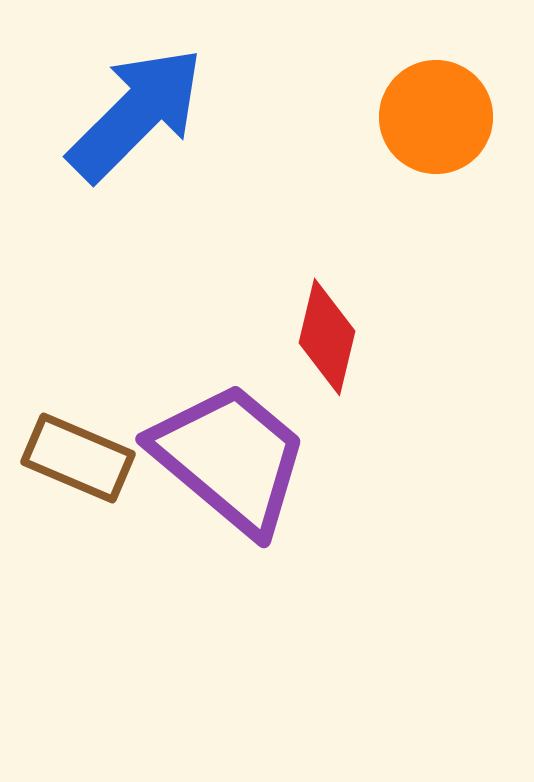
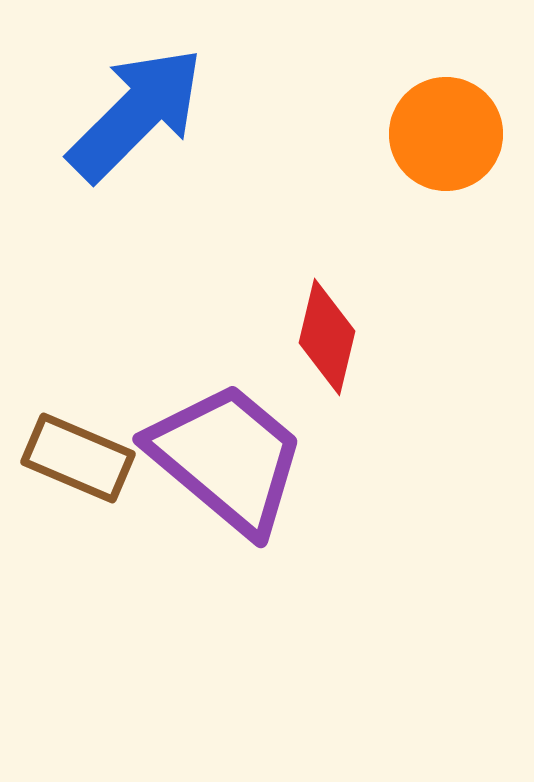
orange circle: moved 10 px right, 17 px down
purple trapezoid: moved 3 px left
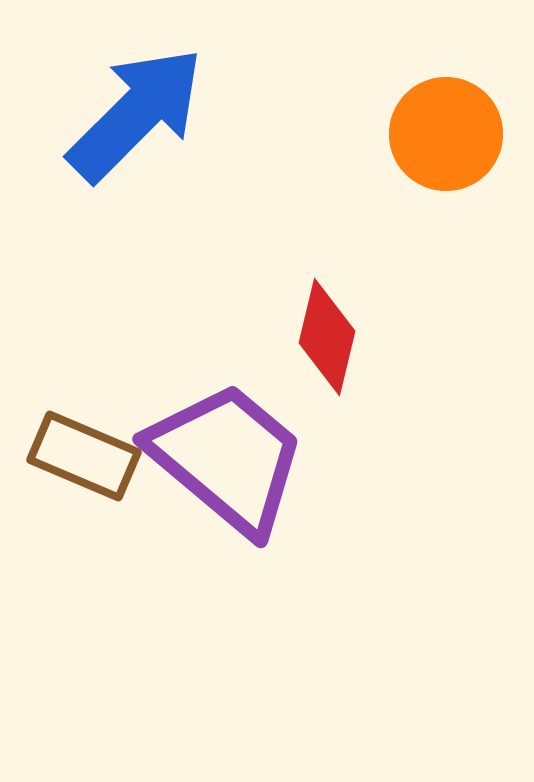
brown rectangle: moved 6 px right, 2 px up
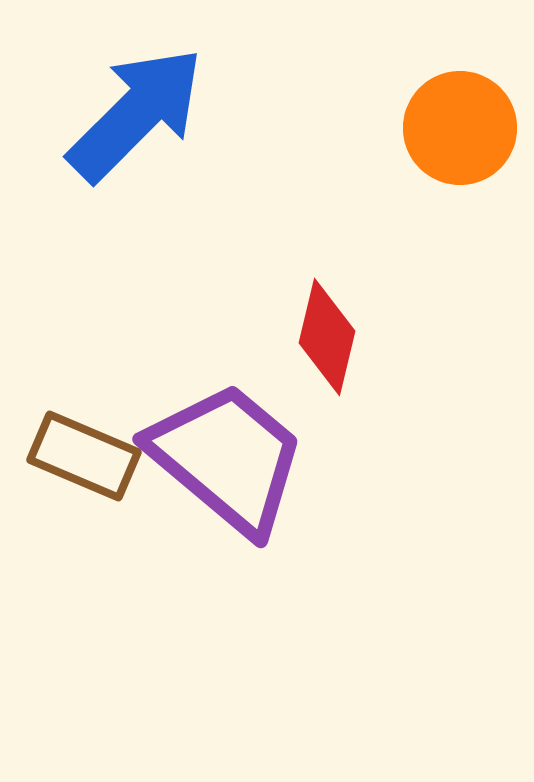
orange circle: moved 14 px right, 6 px up
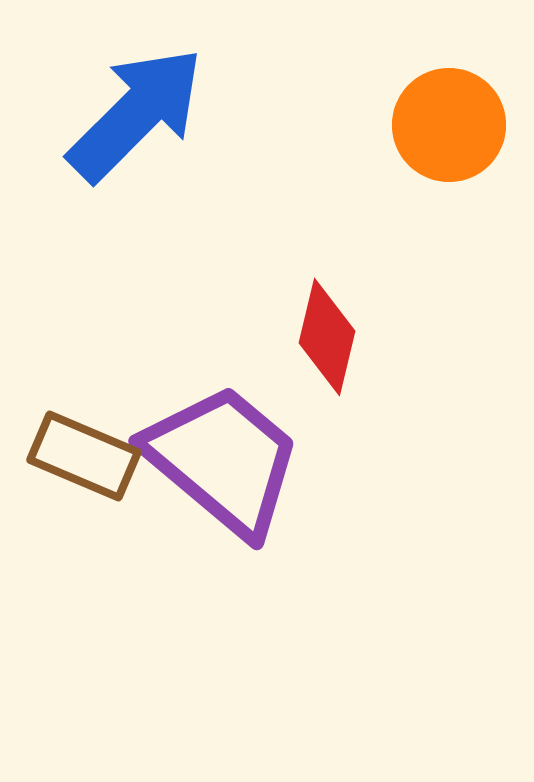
orange circle: moved 11 px left, 3 px up
purple trapezoid: moved 4 px left, 2 px down
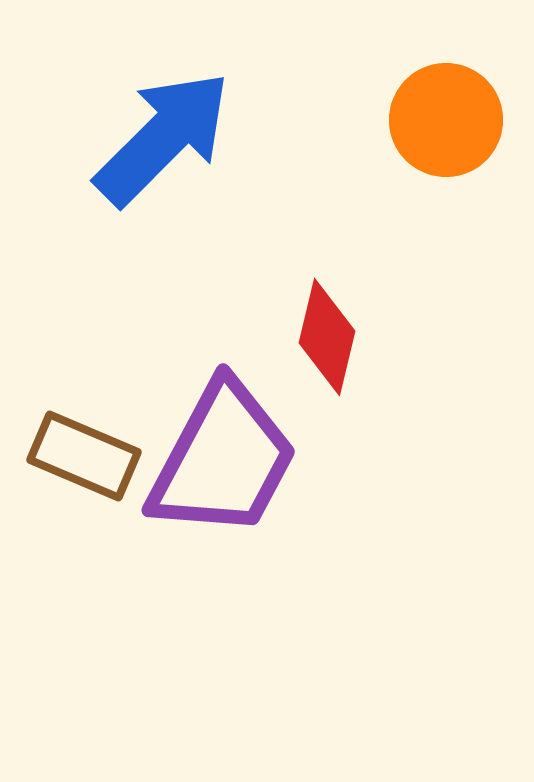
blue arrow: moved 27 px right, 24 px down
orange circle: moved 3 px left, 5 px up
purple trapezoid: rotated 78 degrees clockwise
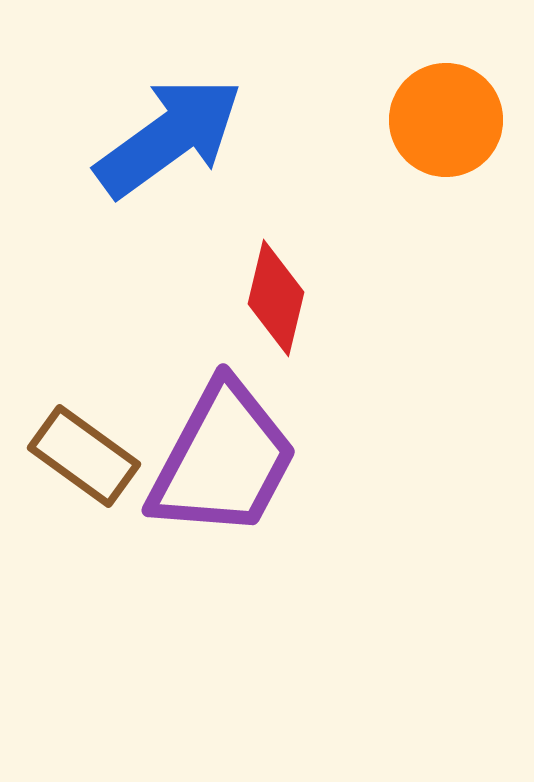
blue arrow: moved 6 px right, 1 px up; rotated 9 degrees clockwise
red diamond: moved 51 px left, 39 px up
brown rectangle: rotated 13 degrees clockwise
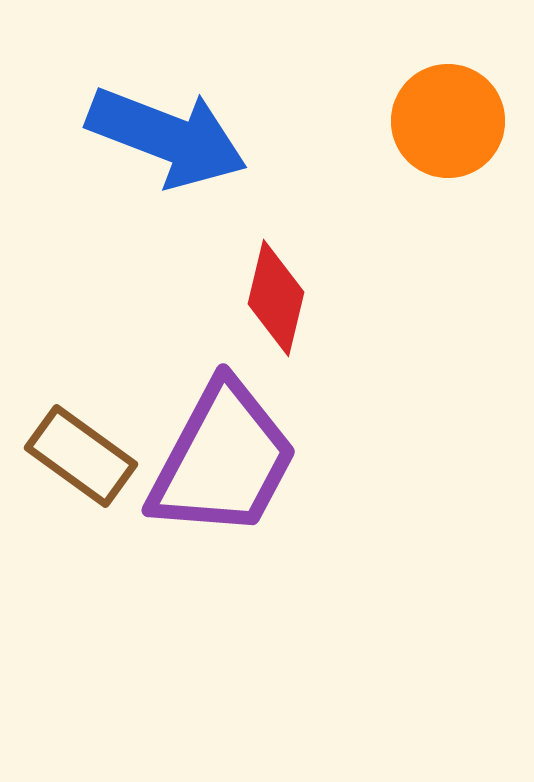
orange circle: moved 2 px right, 1 px down
blue arrow: moved 2 px left; rotated 57 degrees clockwise
brown rectangle: moved 3 px left
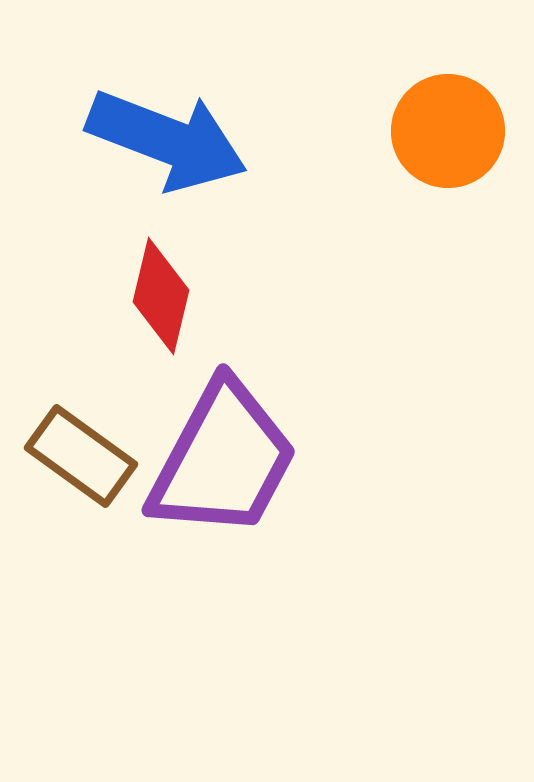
orange circle: moved 10 px down
blue arrow: moved 3 px down
red diamond: moved 115 px left, 2 px up
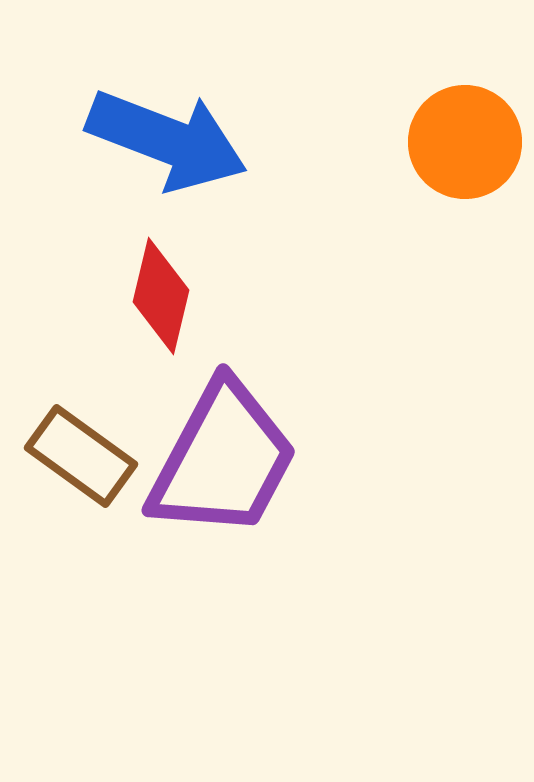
orange circle: moved 17 px right, 11 px down
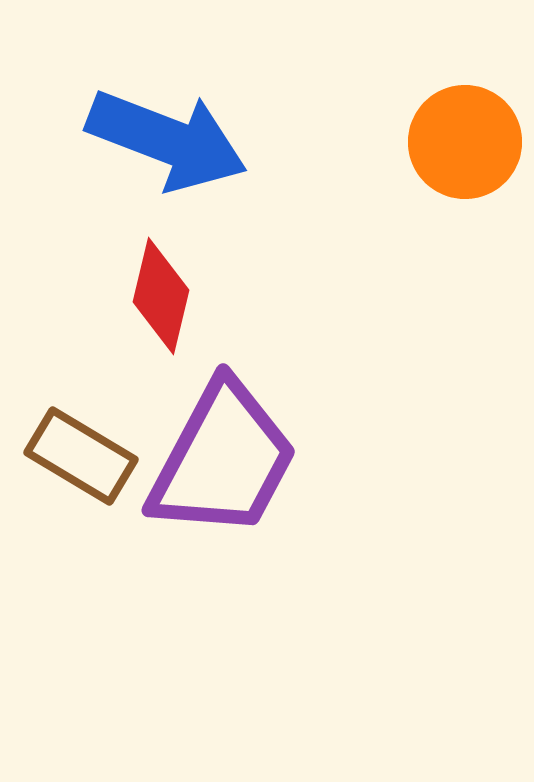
brown rectangle: rotated 5 degrees counterclockwise
